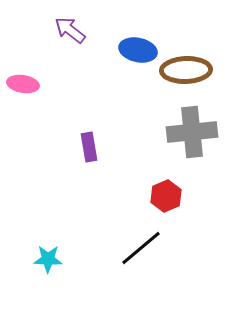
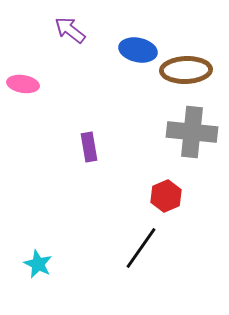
gray cross: rotated 12 degrees clockwise
black line: rotated 15 degrees counterclockwise
cyan star: moved 10 px left, 5 px down; rotated 24 degrees clockwise
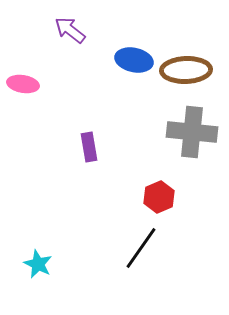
blue ellipse: moved 4 px left, 10 px down
red hexagon: moved 7 px left, 1 px down
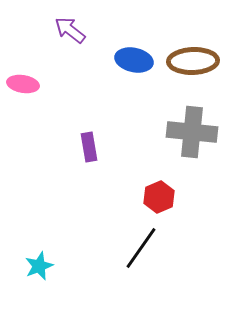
brown ellipse: moved 7 px right, 9 px up
cyan star: moved 1 px right, 2 px down; rotated 24 degrees clockwise
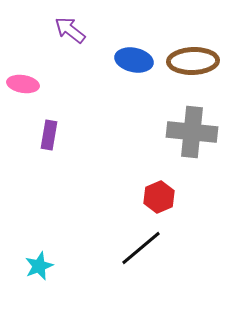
purple rectangle: moved 40 px left, 12 px up; rotated 20 degrees clockwise
black line: rotated 15 degrees clockwise
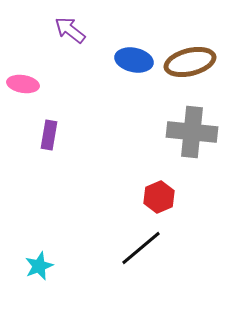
brown ellipse: moved 3 px left, 1 px down; rotated 12 degrees counterclockwise
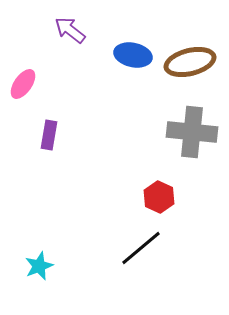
blue ellipse: moved 1 px left, 5 px up
pink ellipse: rotated 64 degrees counterclockwise
red hexagon: rotated 12 degrees counterclockwise
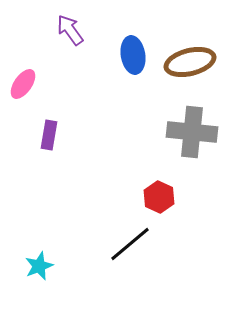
purple arrow: rotated 16 degrees clockwise
blue ellipse: rotated 69 degrees clockwise
black line: moved 11 px left, 4 px up
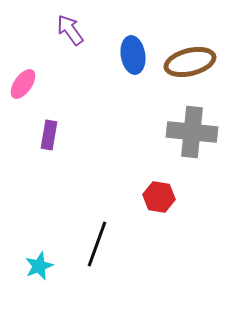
red hexagon: rotated 16 degrees counterclockwise
black line: moved 33 px left; rotated 30 degrees counterclockwise
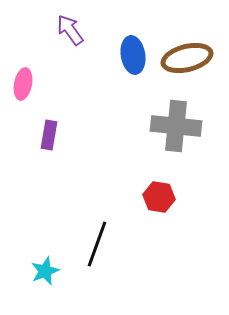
brown ellipse: moved 3 px left, 4 px up
pink ellipse: rotated 24 degrees counterclockwise
gray cross: moved 16 px left, 6 px up
cyan star: moved 6 px right, 5 px down
